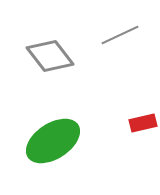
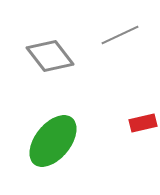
green ellipse: rotated 18 degrees counterclockwise
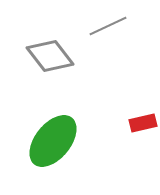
gray line: moved 12 px left, 9 px up
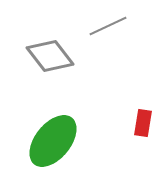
red rectangle: rotated 68 degrees counterclockwise
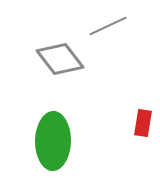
gray diamond: moved 10 px right, 3 px down
green ellipse: rotated 38 degrees counterclockwise
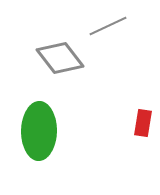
gray diamond: moved 1 px up
green ellipse: moved 14 px left, 10 px up
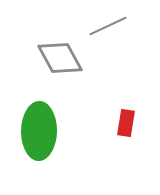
gray diamond: rotated 9 degrees clockwise
red rectangle: moved 17 px left
